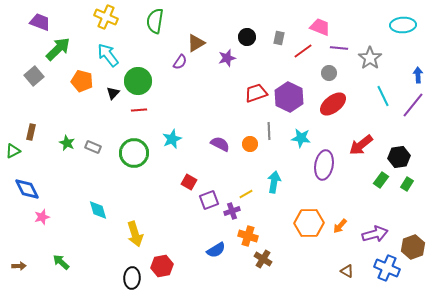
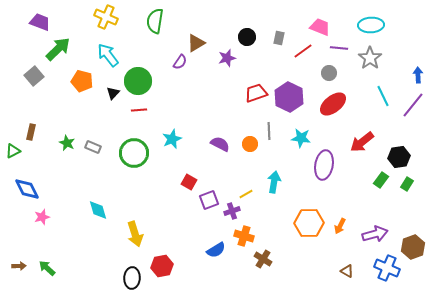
cyan ellipse at (403, 25): moved 32 px left
red arrow at (361, 145): moved 1 px right, 3 px up
orange arrow at (340, 226): rotated 14 degrees counterclockwise
orange cross at (248, 236): moved 4 px left
green arrow at (61, 262): moved 14 px left, 6 px down
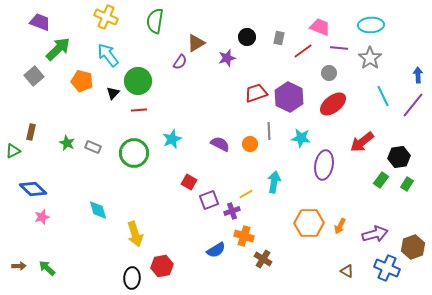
blue diamond at (27, 189): moved 6 px right; rotated 20 degrees counterclockwise
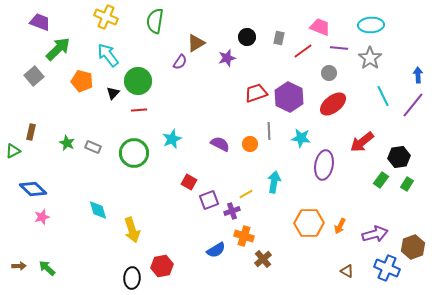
yellow arrow at (135, 234): moved 3 px left, 4 px up
brown cross at (263, 259): rotated 18 degrees clockwise
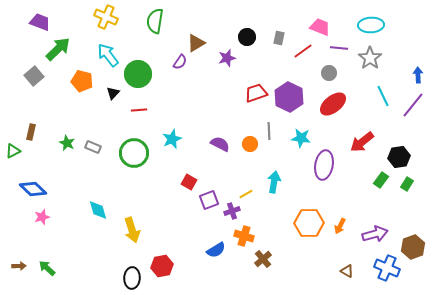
green circle at (138, 81): moved 7 px up
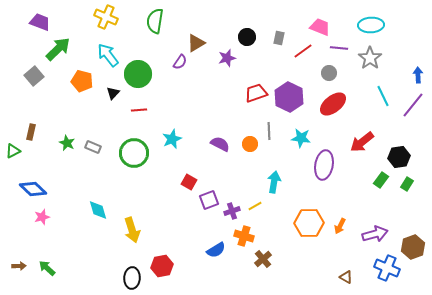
yellow line at (246, 194): moved 9 px right, 12 px down
brown triangle at (347, 271): moved 1 px left, 6 px down
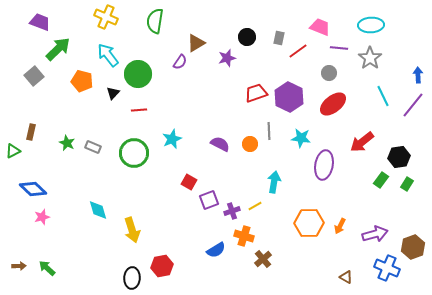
red line at (303, 51): moved 5 px left
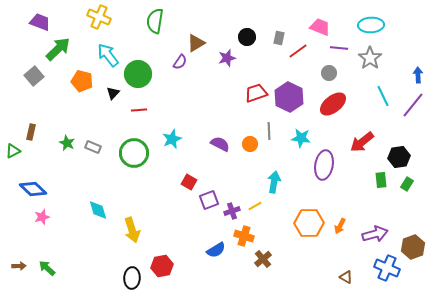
yellow cross at (106, 17): moved 7 px left
green rectangle at (381, 180): rotated 42 degrees counterclockwise
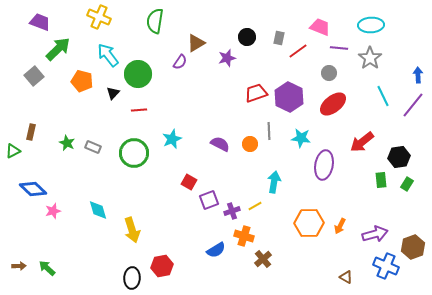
pink star at (42, 217): moved 11 px right, 6 px up
blue cross at (387, 268): moved 1 px left, 2 px up
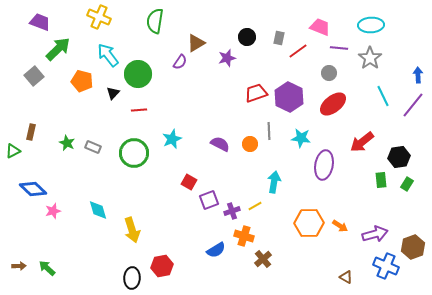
orange arrow at (340, 226): rotated 84 degrees counterclockwise
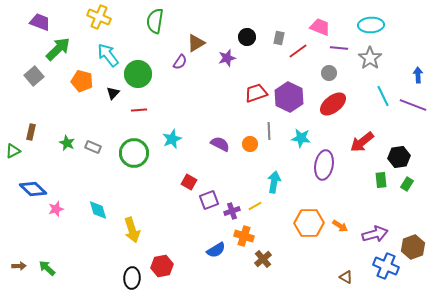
purple line at (413, 105): rotated 72 degrees clockwise
pink star at (53, 211): moved 3 px right, 2 px up
